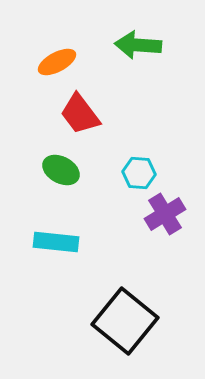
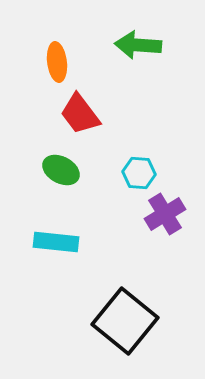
orange ellipse: rotated 69 degrees counterclockwise
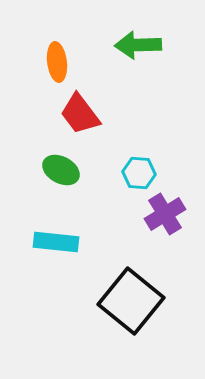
green arrow: rotated 6 degrees counterclockwise
black square: moved 6 px right, 20 px up
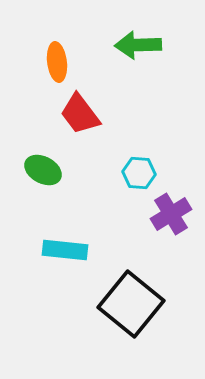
green ellipse: moved 18 px left
purple cross: moved 6 px right
cyan rectangle: moved 9 px right, 8 px down
black square: moved 3 px down
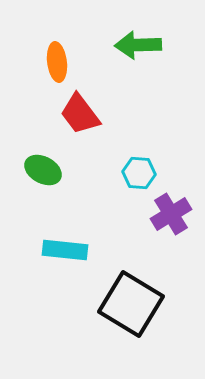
black square: rotated 8 degrees counterclockwise
